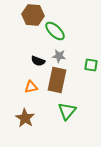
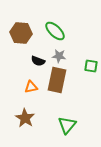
brown hexagon: moved 12 px left, 18 px down
green square: moved 1 px down
green triangle: moved 14 px down
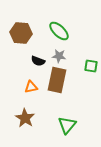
green ellipse: moved 4 px right
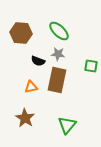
gray star: moved 1 px left, 2 px up
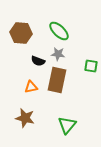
brown star: rotated 18 degrees counterclockwise
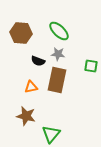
brown star: moved 1 px right, 2 px up
green triangle: moved 16 px left, 9 px down
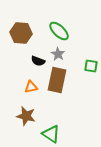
gray star: rotated 24 degrees clockwise
green triangle: rotated 36 degrees counterclockwise
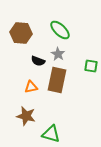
green ellipse: moved 1 px right, 1 px up
green triangle: rotated 18 degrees counterclockwise
